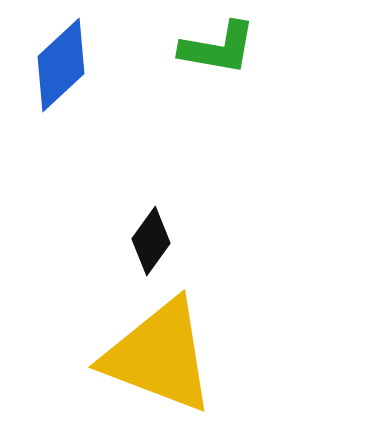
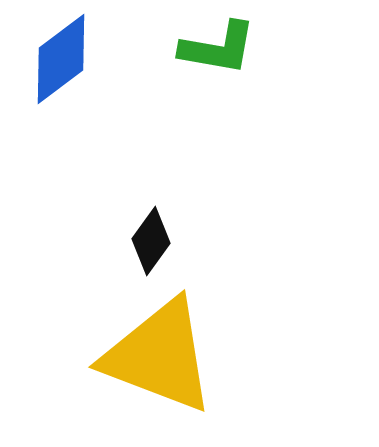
blue diamond: moved 6 px up; rotated 6 degrees clockwise
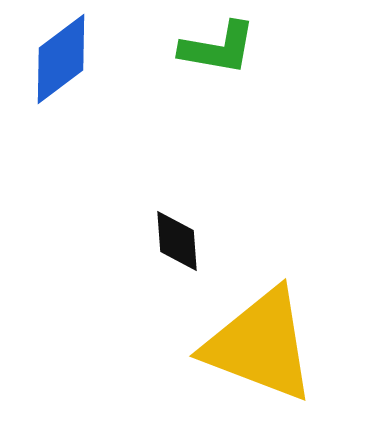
black diamond: moved 26 px right; rotated 40 degrees counterclockwise
yellow triangle: moved 101 px right, 11 px up
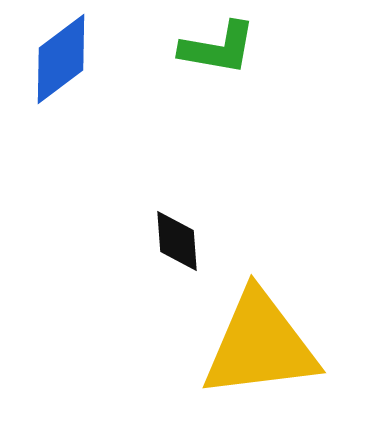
yellow triangle: rotated 28 degrees counterclockwise
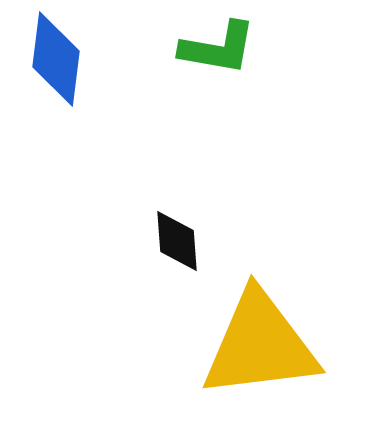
blue diamond: moved 5 px left; rotated 46 degrees counterclockwise
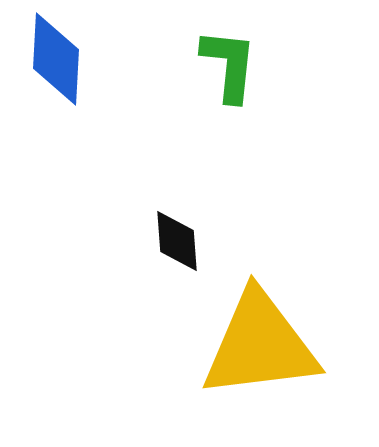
green L-shape: moved 11 px right, 17 px down; rotated 94 degrees counterclockwise
blue diamond: rotated 4 degrees counterclockwise
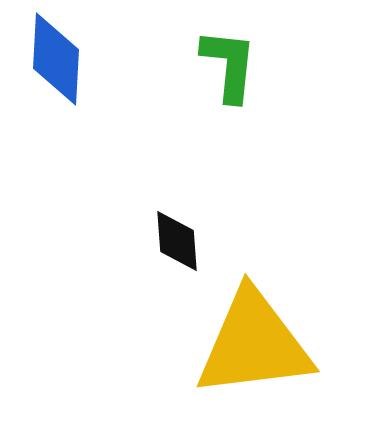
yellow triangle: moved 6 px left, 1 px up
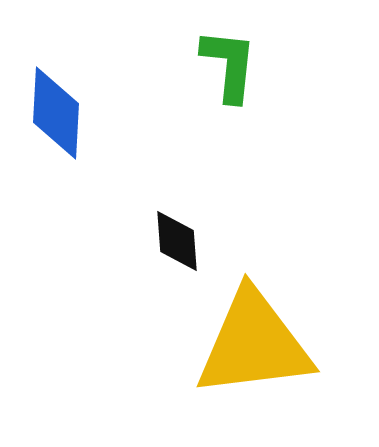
blue diamond: moved 54 px down
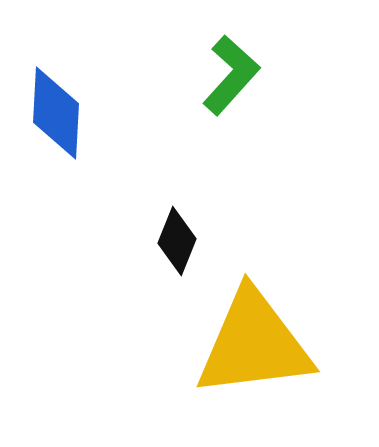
green L-shape: moved 2 px right, 10 px down; rotated 36 degrees clockwise
black diamond: rotated 26 degrees clockwise
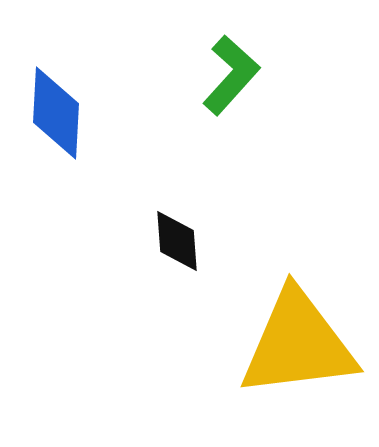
black diamond: rotated 26 degrees counterclockwise
yellow triangle: moved 44 px right
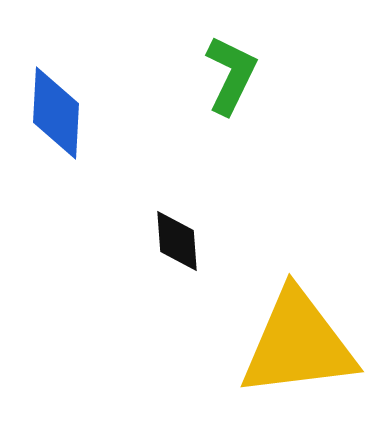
green L-shape: rotated 16 degrees counterclockwise
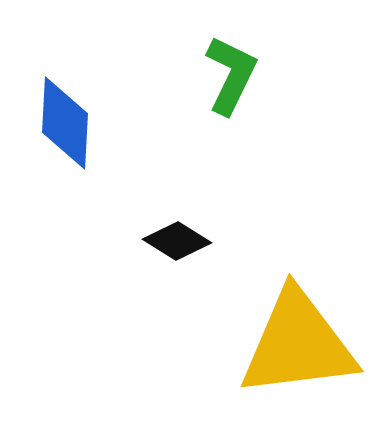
blue diamond: moved 9 px right, 10 px down
black diamond: rotated 54 degrees counterclockwise
